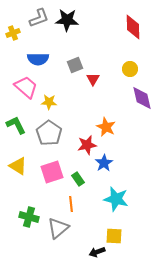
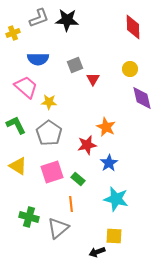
blue star: moved 5 px right
green rectangle: rotated 16 degrees counterclockwise
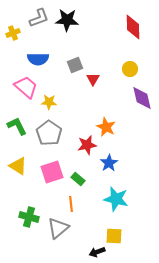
green L-shape: moved 1 px right, 1 px down
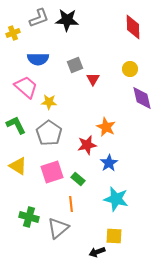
green L-shape: moved 1 px left, 1 px up
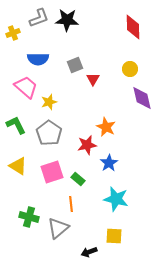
yellow star: rotated 21 degrees counterclockwise
black arrow: moved 8 px left
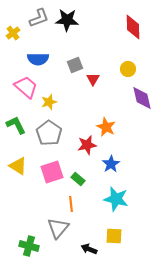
yellow cross: rotated 16 degrees counterclockwise
yellow circle: moved 2 px left
blue star: moved 2 px right, 1 px down
green cross: moved 29 px down
gray triangle: rotated 10 degrees counterclockwise
black arrow: moved 3 px up; rotated 42 degrees clockwise
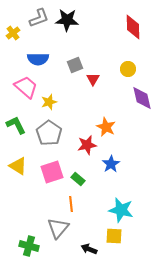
cyan star: moved 5 px right, 11 px down
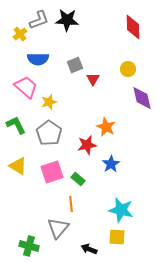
gray L-shape: moved 2 px down
yellow cross: moved 7 px right, 1 px down
yellow square: moved 3 px right, 1 px down
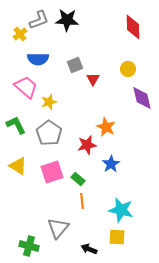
orange line: moved 11 px right, 3 px up
